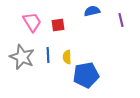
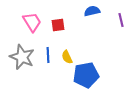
yellow semicircle: rotated 24 degrees counterclockwise
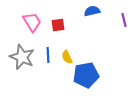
purple line: moved 3 px right
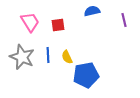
pink trapezoid: moved 2 px left
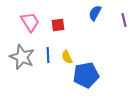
blue semicircle: moved 3 px right, 2 px down; rotated 49 degrees counterclockwise
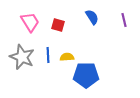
blue semicircle: moved 3 px left, 4 px down; rotated 119 degrees clockwise
red square: rotated 24 degrees clockwise
yellow semicircle: rotated 112 degrees clockwise
blue pentagon: rotated 10 degrees clockwise
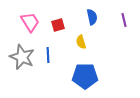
blue semicircle: rotated 21 degrees clockwise
red square: rotated 32 degrees counterclockwise
yellow semicircle: moved 14 px right, 15 px up; rotated 104 degrees counterclockwise
blue pentagon: moved 1 px left, 1 px down
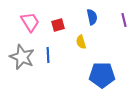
blue pentagon: moved 17 px right, 1 px up
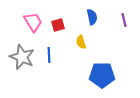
pink trapezoid: moved 3 px right
blue line: moved 1 px right
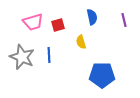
pink trapezoid: rotated 105 degrees clockwise
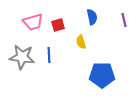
gray star: rotated 15 degrees counterclockwise
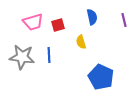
blue pentagon: moved 1 px left, 2 px down; rotated 25 degrees clockwise
